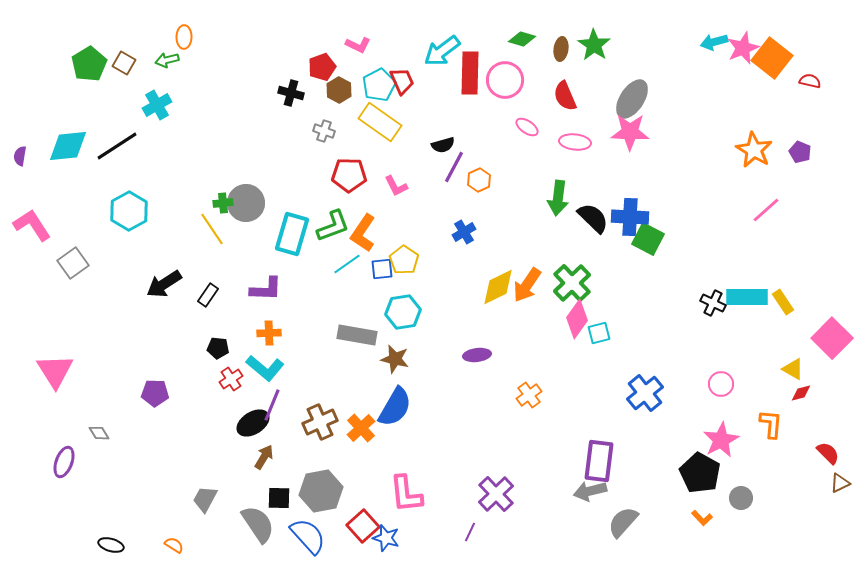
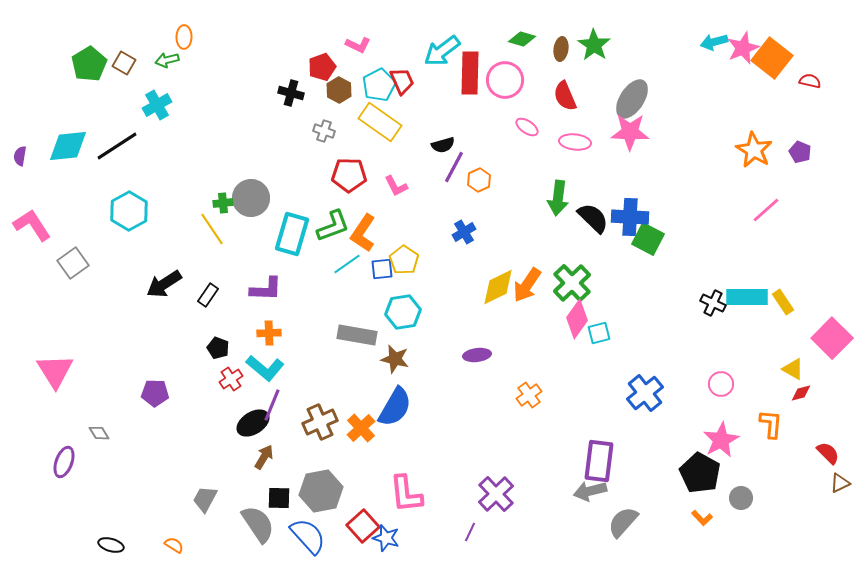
gray circle at (246, 203): moved 5 px right, 5 px up
black pentagon at (218, 348): rotated 15 degrees clockwise
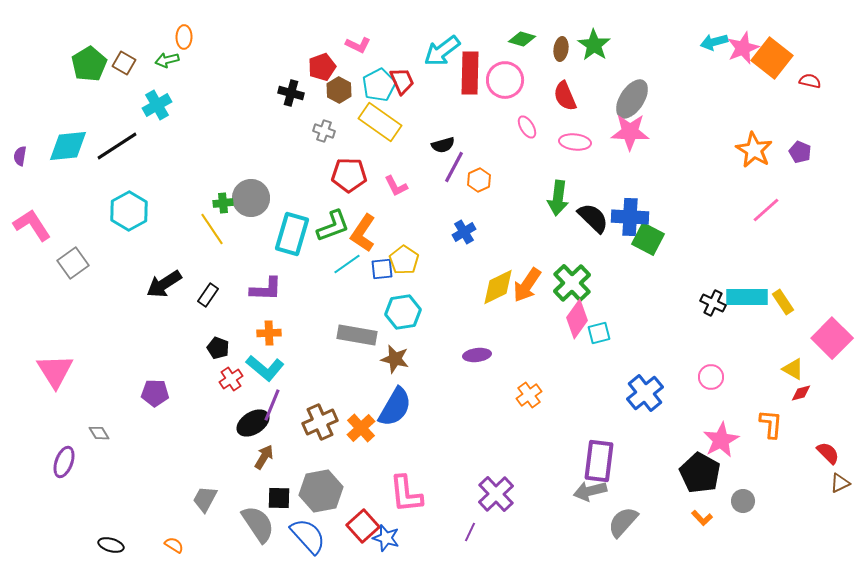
pink ellipse at (527, 127): rotated 25 degrees clockwise
pink circle at (721, 384): moved 10 px left, 7 px up
gray circle at (741, 498): moved 2 px right, 3 px down
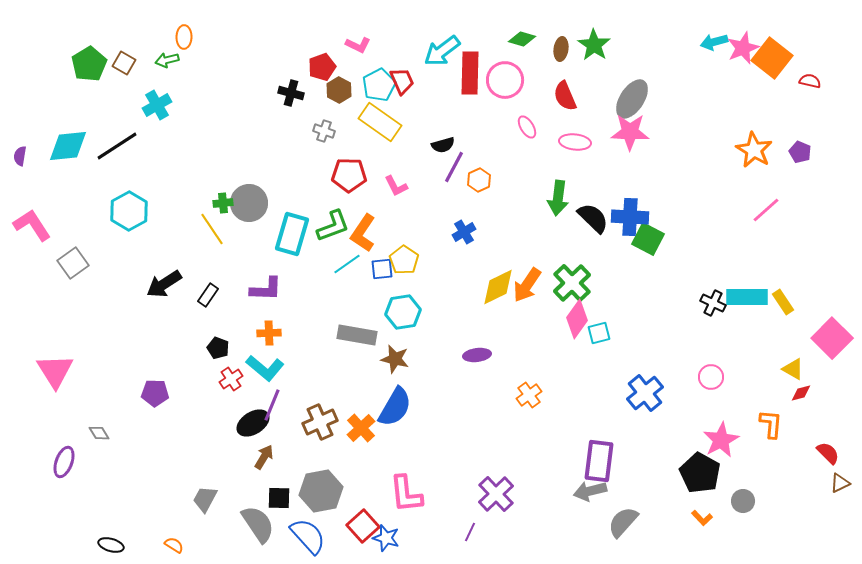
gray circle at (251, 198): moved 2 px left, 5 px down
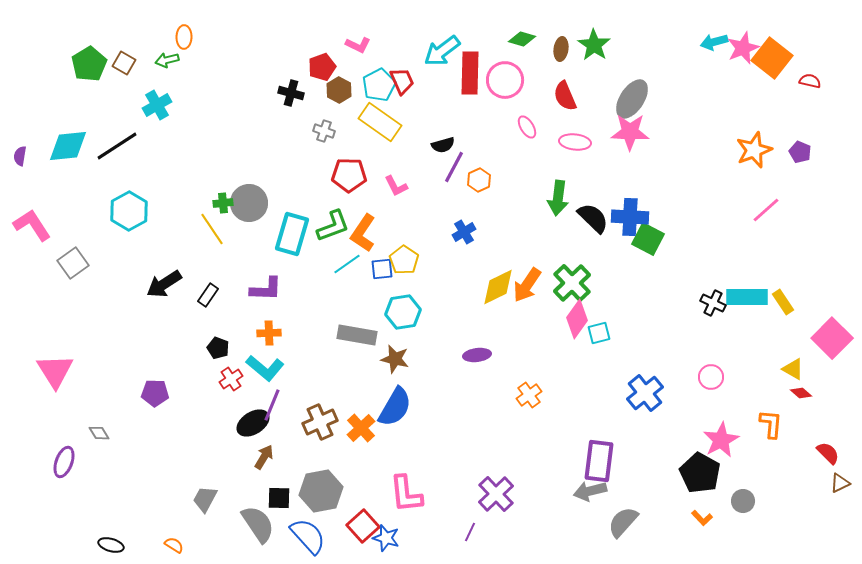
orange star at (754, 150): rotated 21 degrees clockwise
red diamond at (801, 393): rotated 55 degrees clockwise
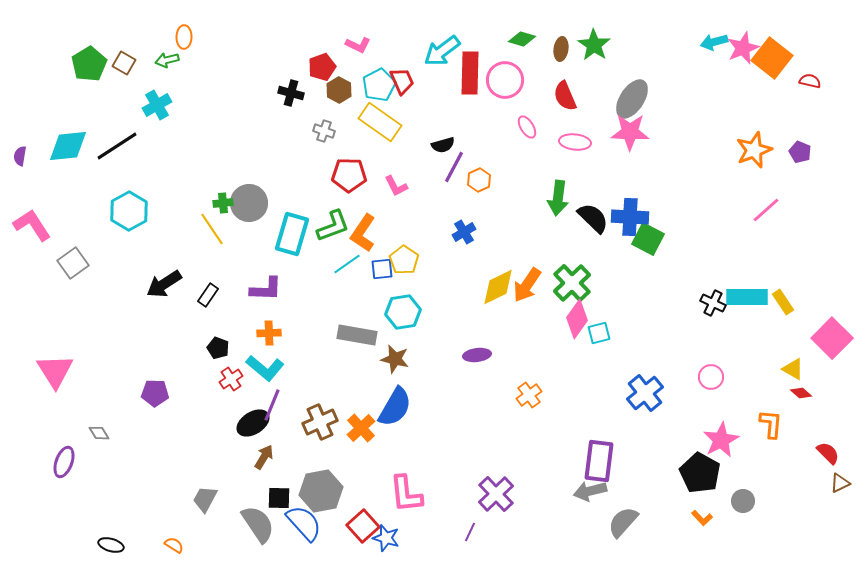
blue semicircle at (308, 536): moved 4 px left, 13 px up
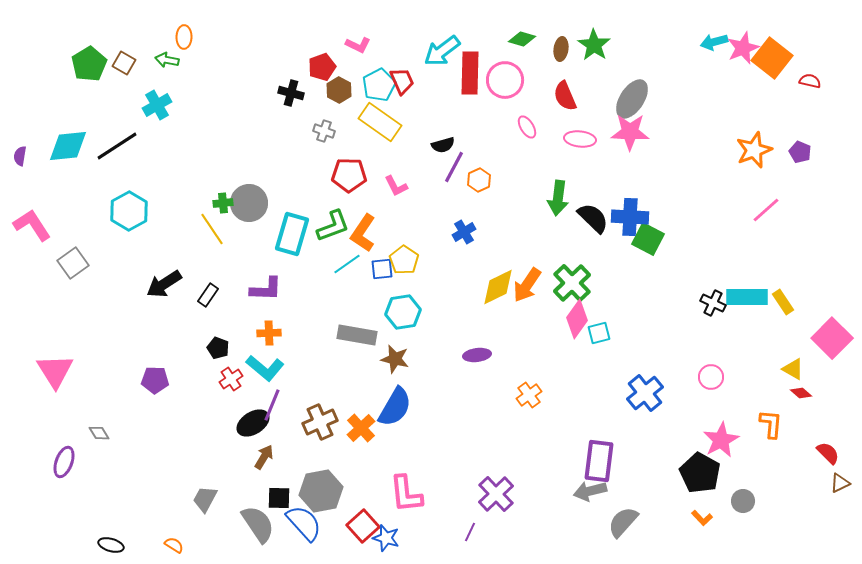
green arrow at (167, 60): rotated 25 degrees clockwise
pink ellipse at (575, 142): moved 5 px right, 3 px up
purple pentagon at (155, 393): moved 13 px up
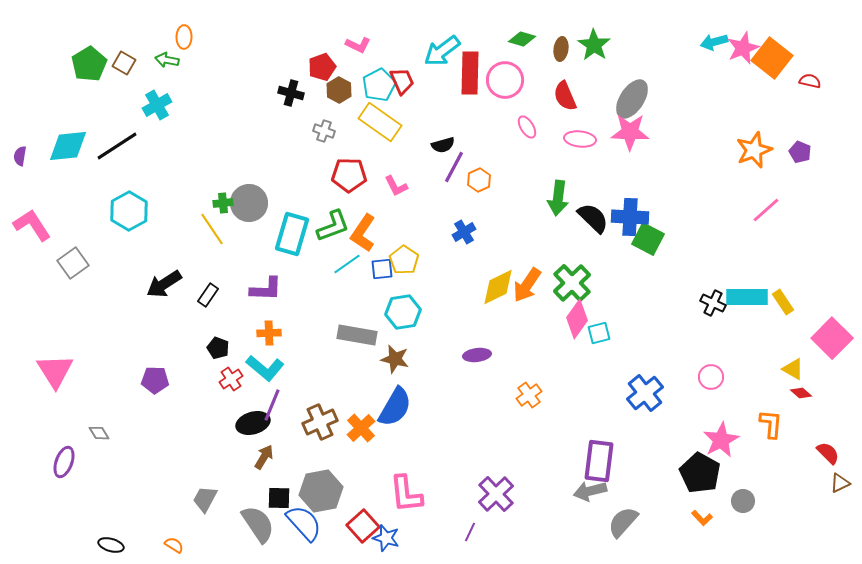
black ellipse at (253, 423): rotated 16 degrees clockwise
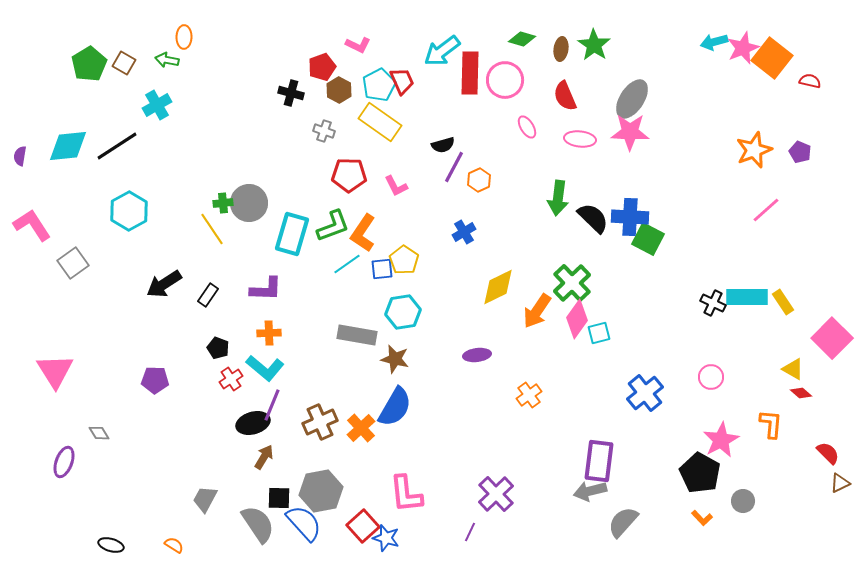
orange arrow at (527, 285): moved 10 px right, 26 px down
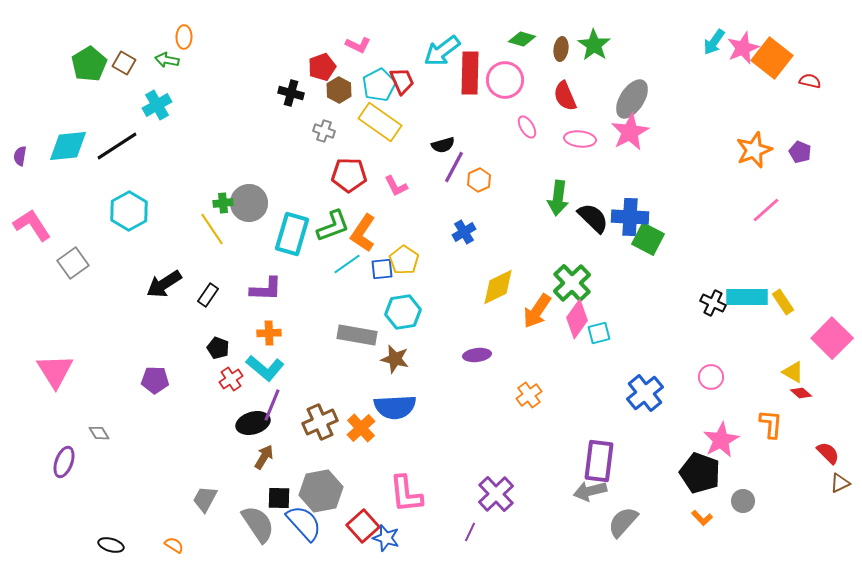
cyan arrow at (714, 42): rotated 40 degrees counterclockwise
pink star at (630, 132): rotated 30 degrees counterclockwise
yellow triangle at (793, 369): moved 3 px down
blue semicircle at (395, 407): rotated 57 degrees clockwise
black pentagon at (700, 473): rotated 9 degrees counterclockwise
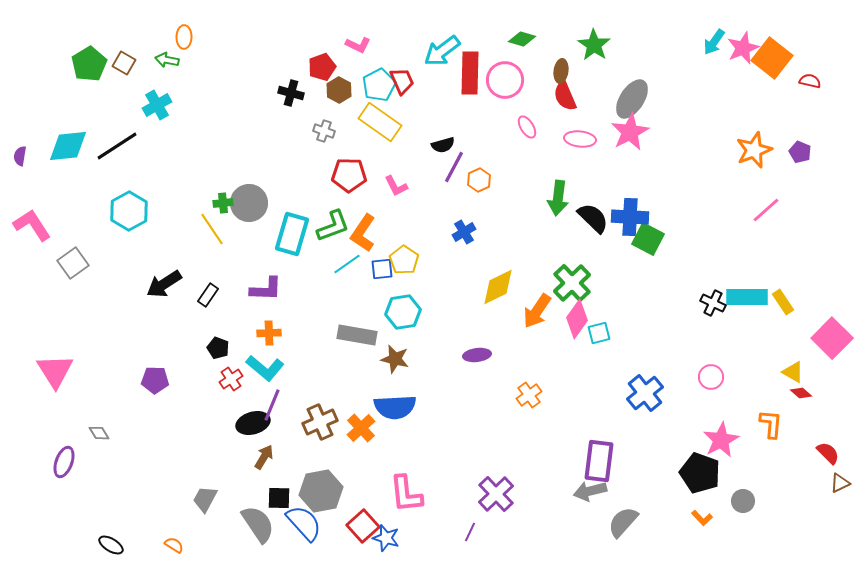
brown ellipse at (561, 49): moved 22 px down
black ellipse at (111, 545): rotated 15 degrees clockwise
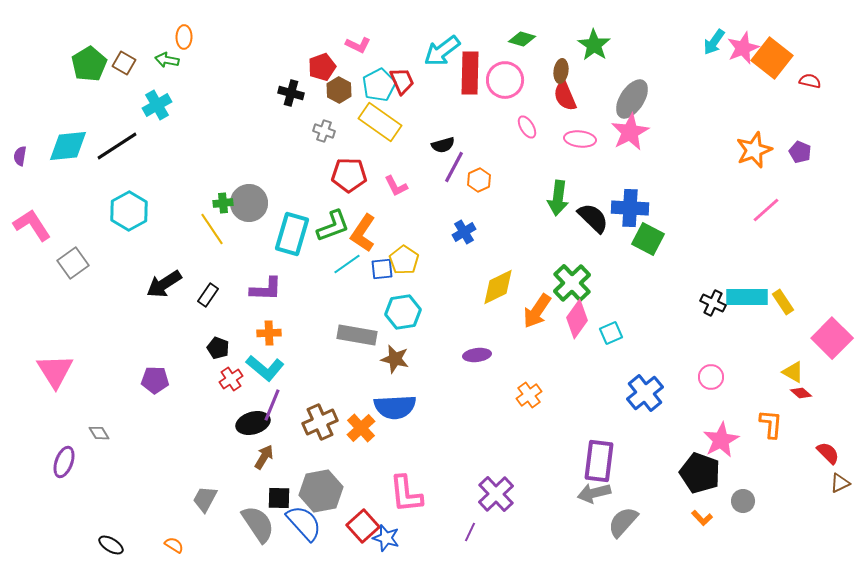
blue cross at (630, 217): moved 9 px up
cyan square at (599, 333): moved 12 px right; rotated 10 degrees counterclockwise
gray arrow at (590, 491): moved 4 px right, 2 px down
